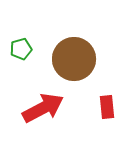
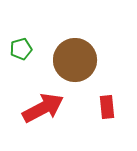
brown circle: moved 1 px right, 1 px down
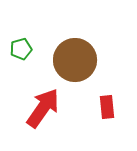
red arrow: rotated 27 degrees counterclockwise
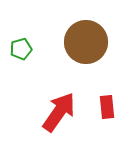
brown circle: moved 11 px right, 18 px up
red arrow: moved 16 px right, 4 px down
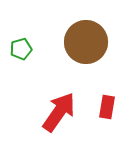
red rectangle: rotated 15 degrees clockwise
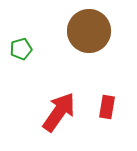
brown circle: moved 3 px right, 11 px up
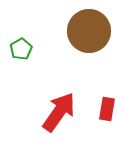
green pentagon: rotated 15 degrees counterclockwise
red rectangle: moved 2 px down
